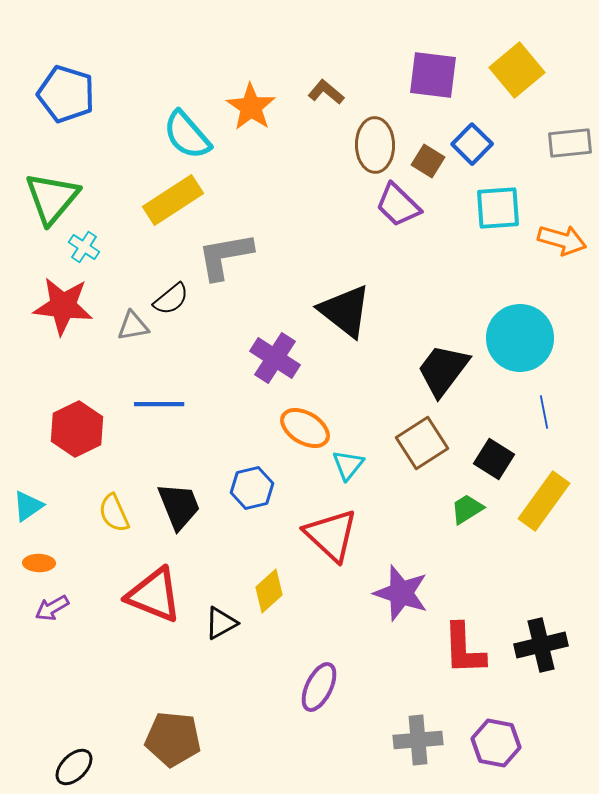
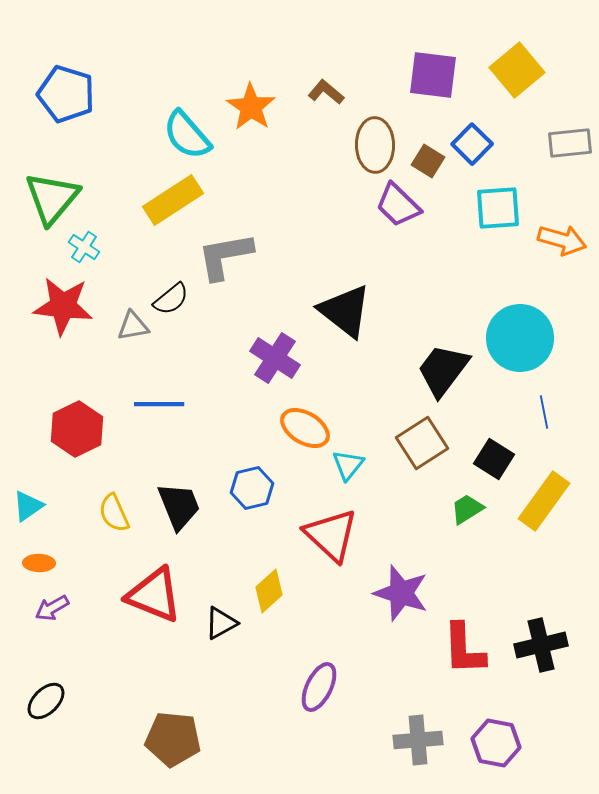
black ellipse at (74, 767): moved 28 px left, 66 px up
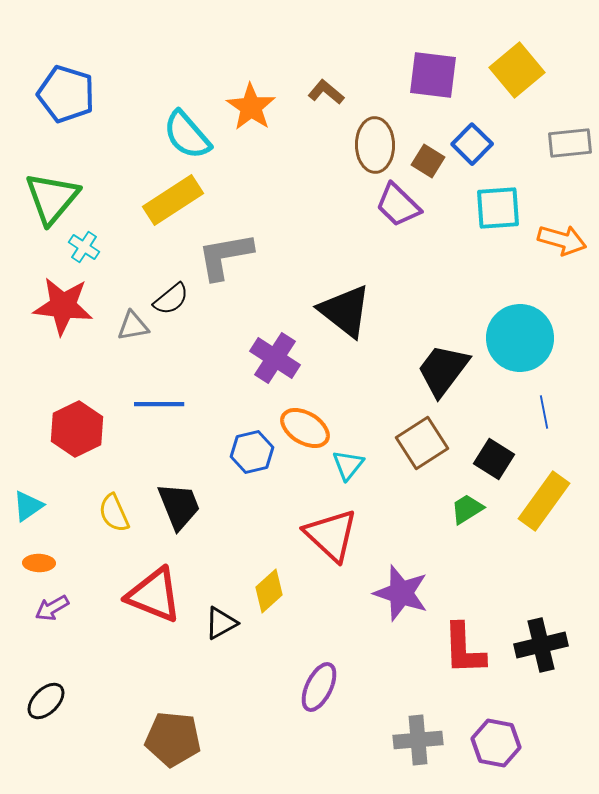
blue hexagon at (252, 488): moved 36 px up
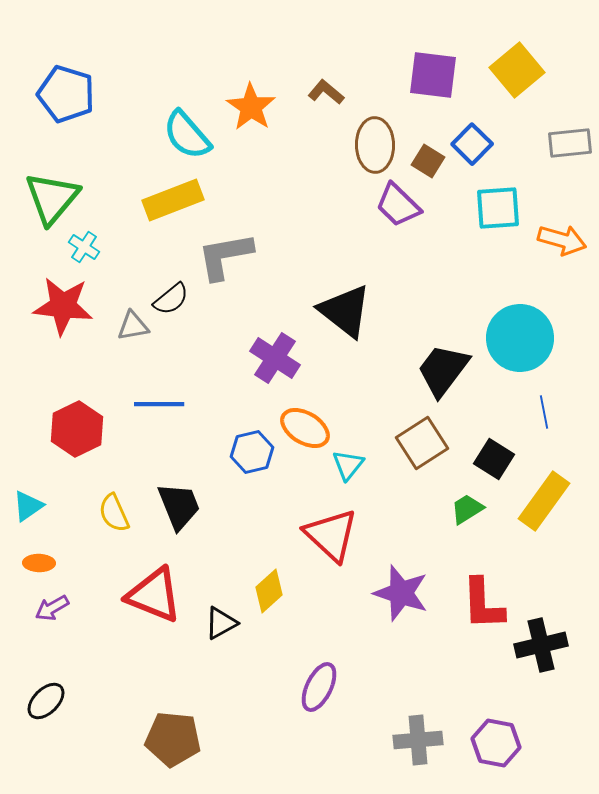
yellow rectangle at (173, 200): rotated 12 degrees clockwise
red L-shape at (464, 649): moved 19 px right, 45 px up
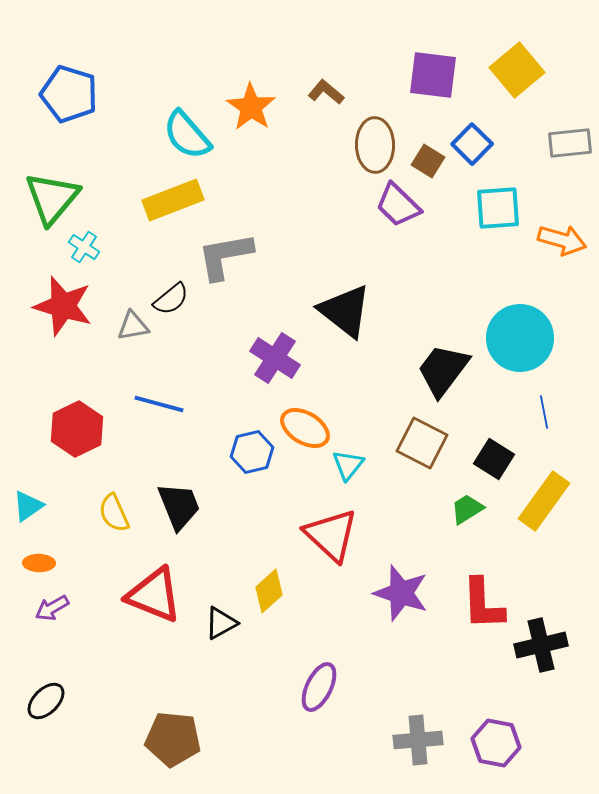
blue pentagon at (66, 94): moved 3 px right
red star at (63, 306): rotated 10 degrees clockwise
blue line at (159, 404): rotated 15 degrees clockwise
brown square at (422, 443): rotated 30 degrees counterclockwise
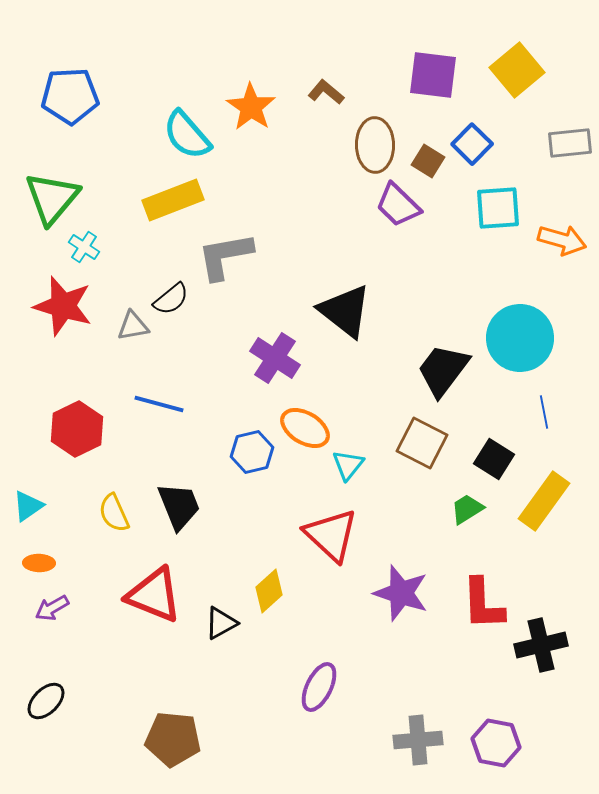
blue pentagon at (69, 94): moved 1 px right, 2 px down; rotated 20 degrees counterclockwise
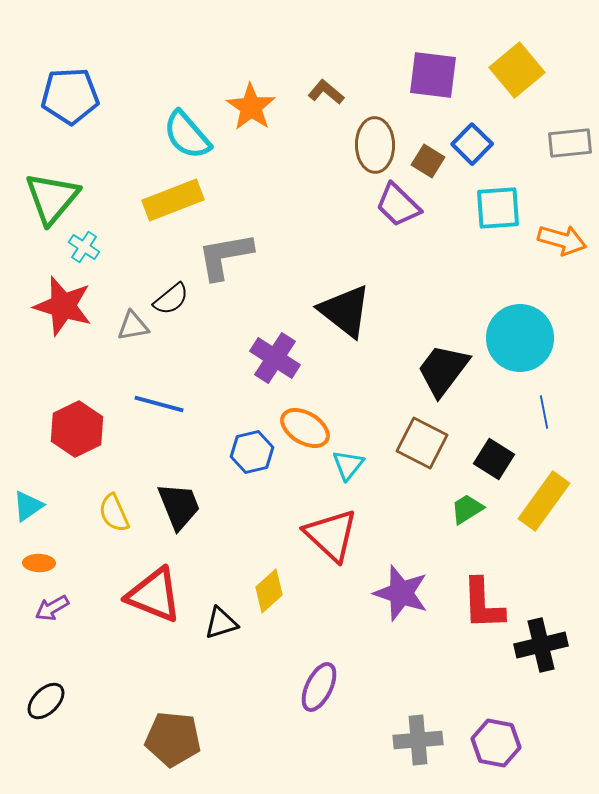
black triangle at (221, 623): rotated 12 degrees clockwise
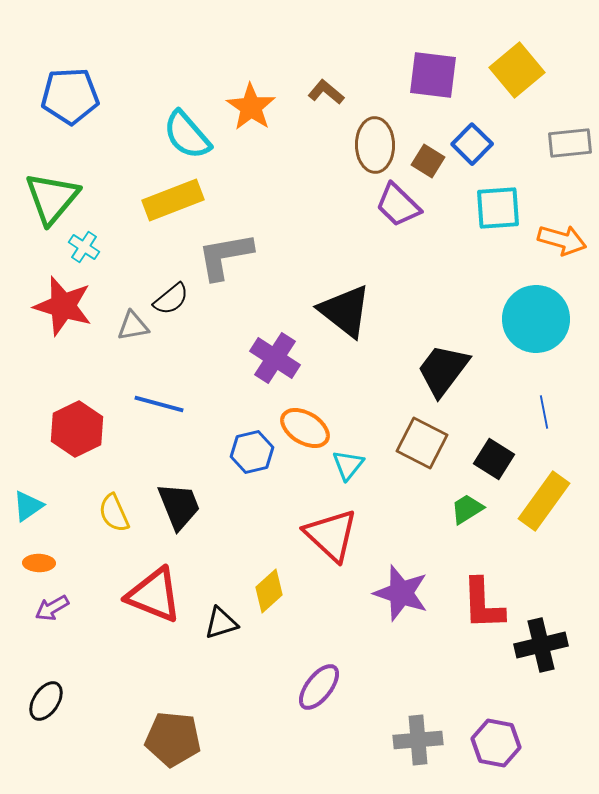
cyan circle at (520, 338): moved 16 px right, 19 px up
purple ellipse at (319, 687): rotated 12 degrees clockwise
black ellipse at (46, 701): rotated 12 degrees counterclockwise
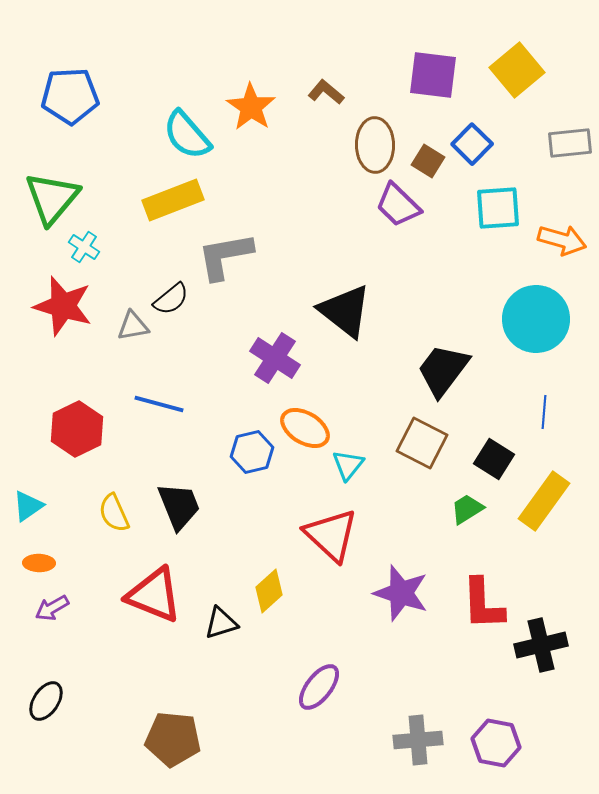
blue line at (544, 412): rotated 16 degrees clockwise
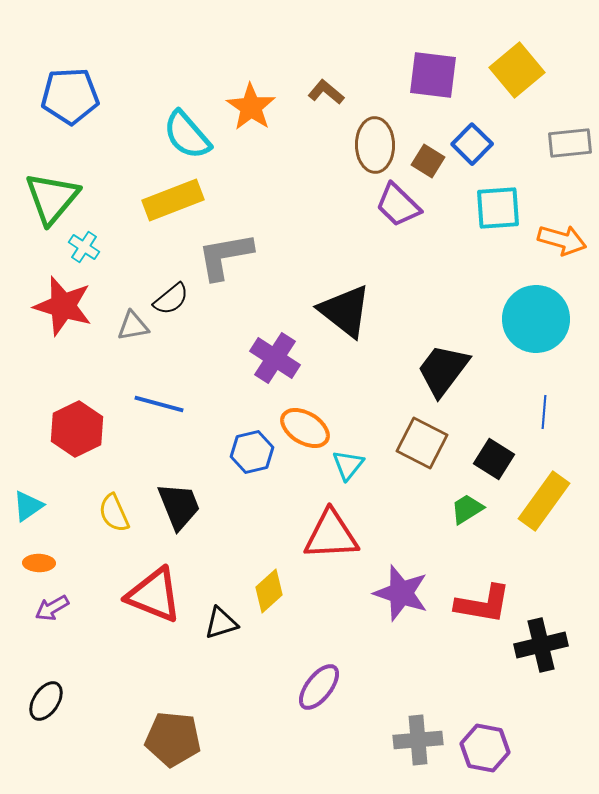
red triangle at (331, 535): rotated 46 degrees counterclockwise
red L-shape at (483, 604): rotated 78 degrees counterclockwise
purple hexagon at (496, 743): moved 11 px left, 5 px down
